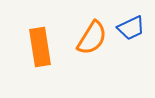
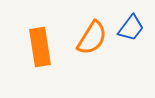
blue trapezoid: rotated 28 degrees counterclockwise
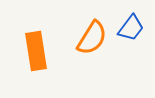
orange rectangle: moved 4 px left, 4 px down
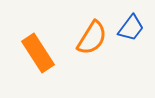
orange rectangle: moved 2 px right, 2 px down; rotated 24 degrees counterclockwise
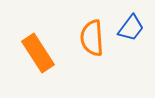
orange semicircle: rotated 144 degrees clockwise
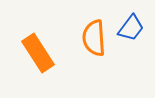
orange semicircle: moved 2 px right
